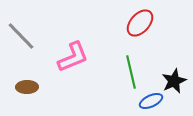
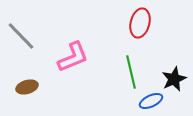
red ellipse: rotated 28 degrees counterclockwise
black star: moved 2 px up
brown ellipse: rotated 15 degrees counterclockwise
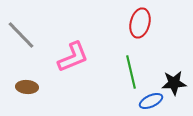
gray line: moved 1 px up
black star: moved 4 px down; rotated 20 degrees clockwise
brown ellipse: rotated 20 degrees clockwise
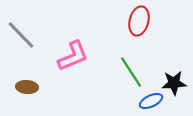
red ellipse: moved 1 px left, 2 px up
pink L-shape: moved 1 px up
green line: rotated 20 degrees counterclockwise
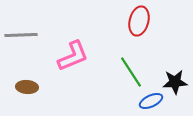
gray line: rotated 48 degrees counterclockwise
black star: moved 1 px right, 1 px up
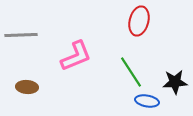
pink L-shape: moved 3 px right
blue ellipse: moved 4 px left; rotated 35 degrees clockwise
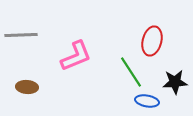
red ellipse: moved 13 px right, 20 px down
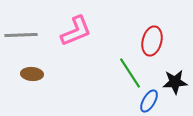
pink L-shape: moved 25 px up
green line: moved 1 px left, 1 px down
brown ellipse: moved 5 px right, 13 px up
blue ellipse: moved 2 px right; rotated 70 degrees counterclockwise
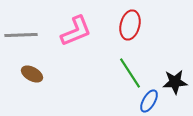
red ellipse: moved 22 px left, 16 px up
brown ellipse: rotated 25 degrees clockwise
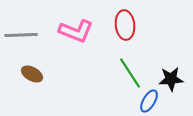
red ellipse: moved 5 px left; rotated 20 degrees counterclockwise
pink L-shape: rotated 44 degrees clockwise
black star: moved 4 px left, 3 px up
